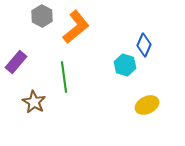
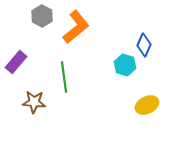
brown star: rotated 25 degrees counterclockwise
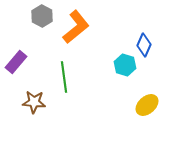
yellow ellipse: rotated 15 degrees counterclockwise
